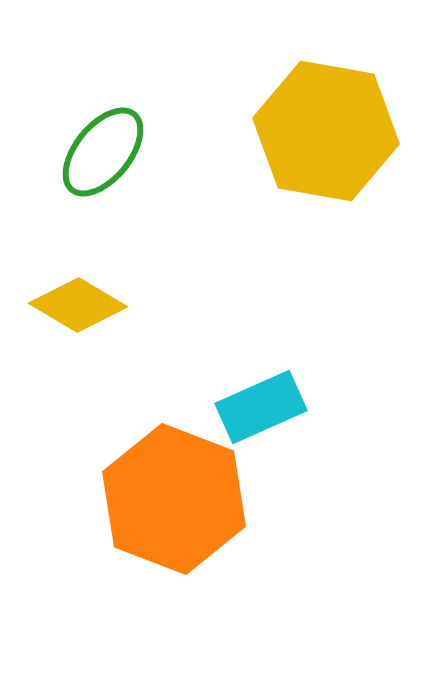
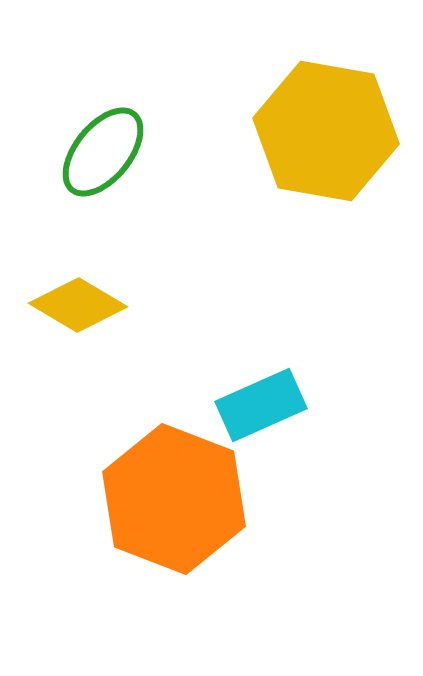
cyan rectangle: moved 2 px up
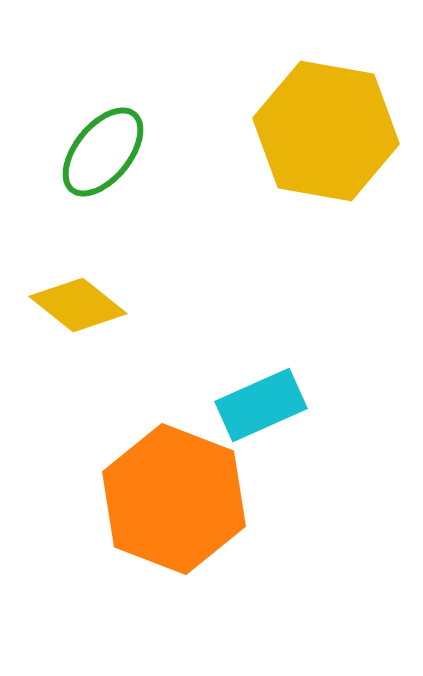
yellow diamond: rotated 8 degrees clockwise
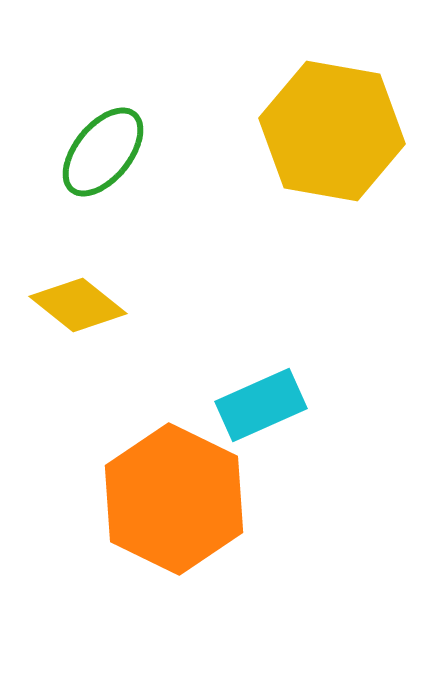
yellow hexagon: moved 6 px right
orange hexagon: rotated 5 degrees clockwise
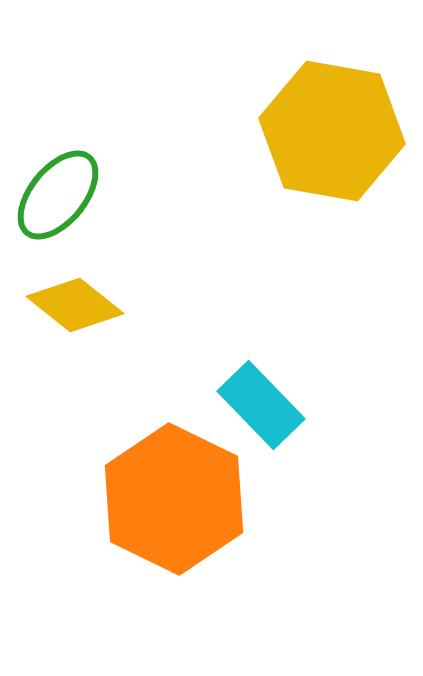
green ellipse: moved 45 px left, 43 px down
yellow diamond: moved 3 px left
cyan rectangle: rotated 70 degrees clockwise
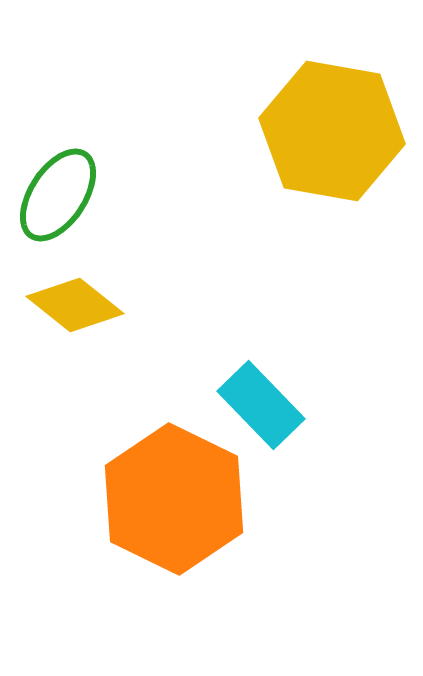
green ellipse: rotated 6 degrees counterclockwise
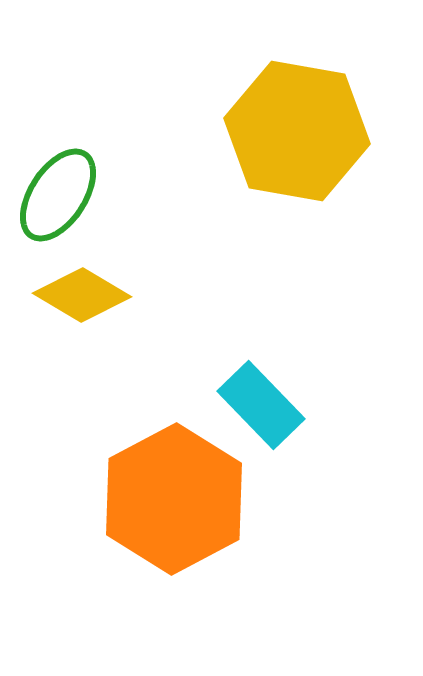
yellow hexagon: moved 35 px left
yellow diamond: moved 7 px right, 10 px up; rotated 8 degrees counterclockwise
orange hexagon: rotated 6 degrees clockwise
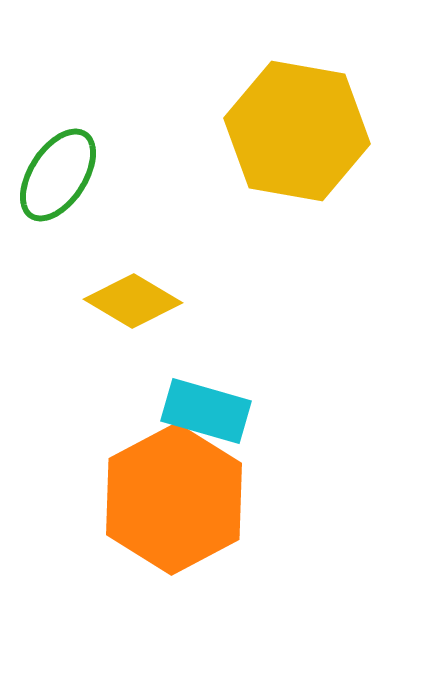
green ellipse: moved 20 px up
yellow diamond: moved 51 px right, 6 px down
cyan rectangle: moved 55 px left, 6 px down; rotated 30 degrees counterclockwise
